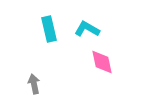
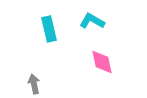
cyan L-shape: moved 5 px right, 8 px up
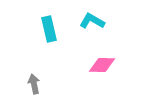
pink diamond: moved 3 px down; rotated 76 degrees counterclockwise
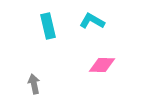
cyan rectangle: moved 1 px left, 3 px up
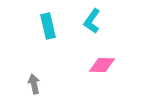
cyan L-shape: rotated 85 degrees counterclockwise
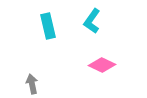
pink diamond: rotated 24 degrees clockwise
gray arrow: moved 2 px left
